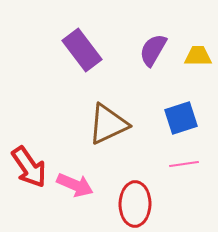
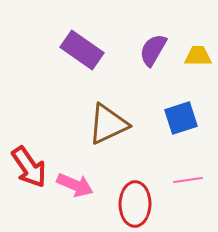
purple rectangle: rotated 18 degrees counterclockwise
pink line: moved 4 px right, 16 px down
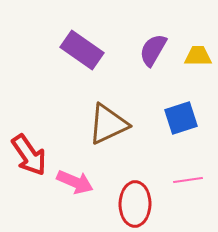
red arrow: moved 12 px up
pink arrow: moved 3 px up
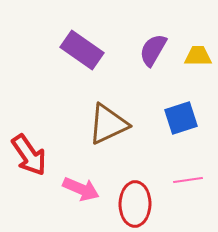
pink arrow: moved 6 px right, 7 px down
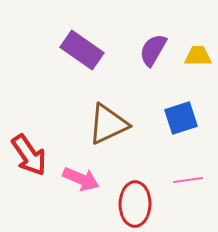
pink arrow: moved 10 px up
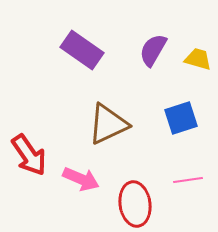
yellow trapezoid: moved 3 px down; rotated 16 degrees clockwise
red ellipse: rotated 9 degrees counterclockwise
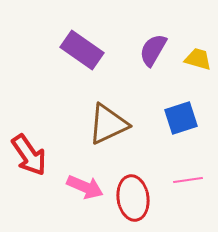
pink arrow: moved 4 px right, 8 px down
red ellipse: moved 2 px left, 6 px up
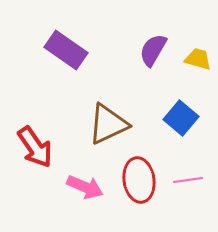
purple rectangle: moved 16 px left
blue square: rotated 32 degrees counterclockwise
red arrow: moved 6 px right, 8 px up
red ellipse: moved 6 px right, 18 px up
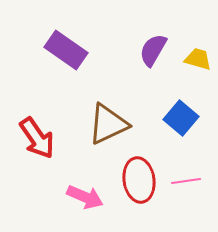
red arrow: moved 2 px right, 9 px up
pink line: moved 2 px left, 1 px down
pink arrow: moved 10 px down
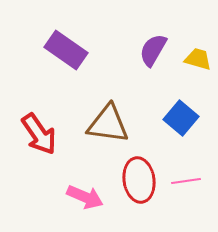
brown triangle: rotated 33 degrees clockwise
red arrow: moved 2 px right, 4 px up
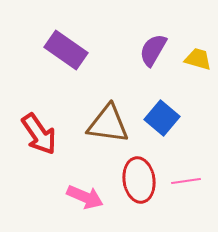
blue square: moved 19 px left
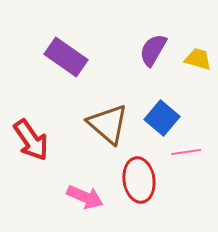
purple rectangle: moved 7 px down
brown triangle: rotated 33 degrees clockwise
red arrow: moved 8 px left, 6 px down
pink line: moved 29 px up
